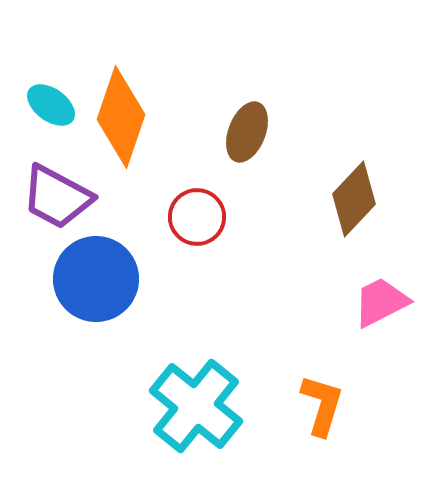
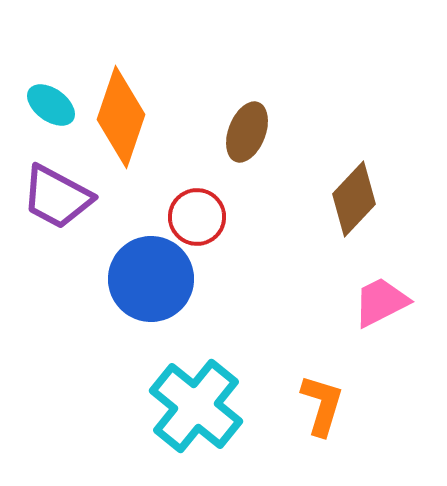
blue circle: moved 55 px right
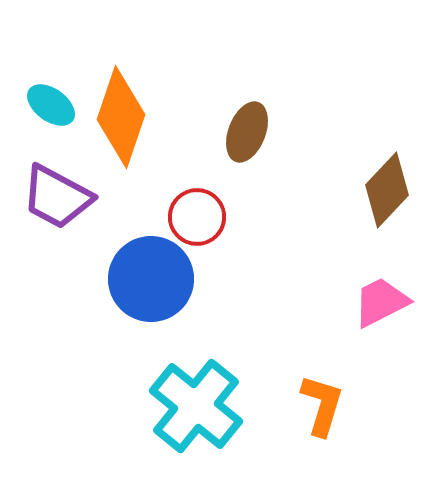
brown diamond: moved 33 px right, 9 px up
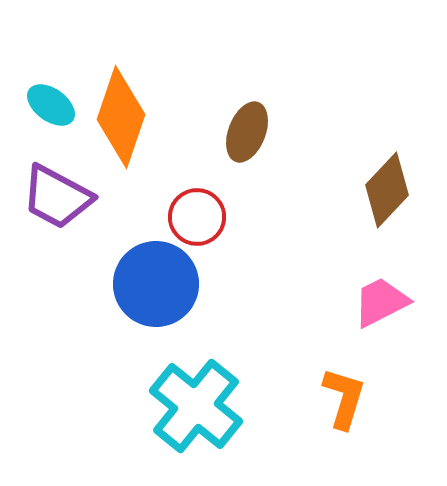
blue circle: moved 5 px right, 5 px down
orange L-shape: moved 22 px right, 7 px up
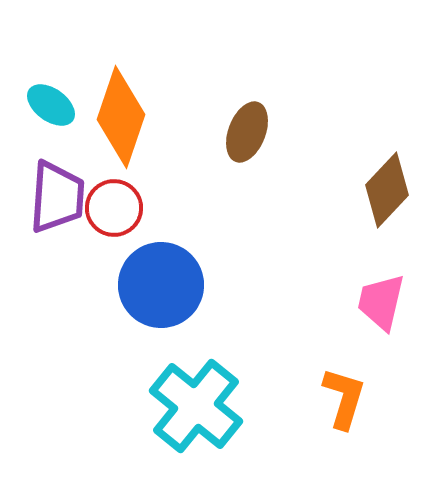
purple trapezoid: rotated 114 degrees counterclockwise
red circle: moved 83 px left, 9 px up
blue circle: moved 5 px right, 1 px down
pink trapezoid: rotated 50 degrees counterclockwise
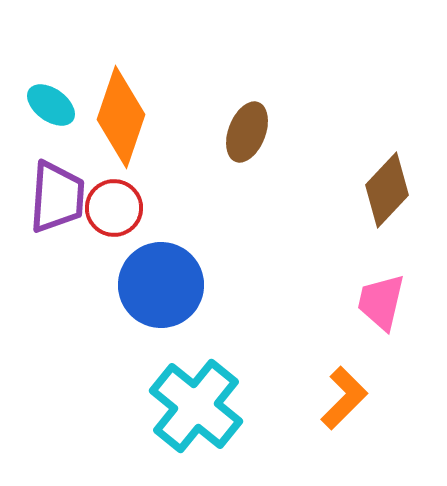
orange L-shape: rotated 28 degrees clockwise
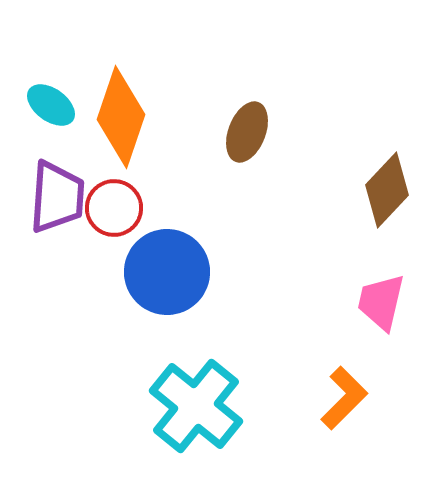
blue circle: moved 6 px right, 13 px up
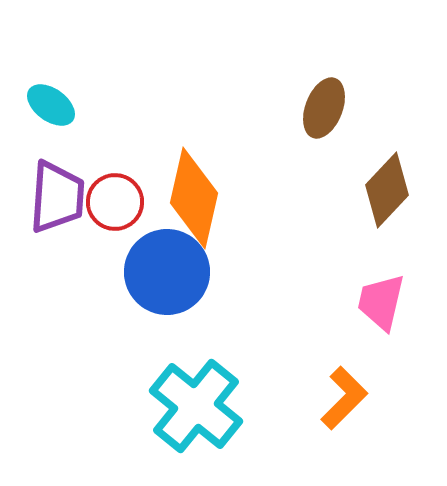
orange diamond: moved 73 px right, 81 px down; rotated 6 degrees counterclockwise
brown ellipse: moved 77 px right, 24 px up
red circle: moved 1 px right, 6 px up
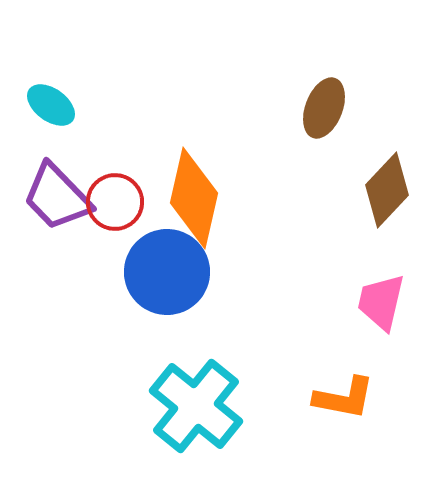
purple trapezoid: rotated 132 degrees clockwise
orange L-shape: rotated 56 degrees clockwise
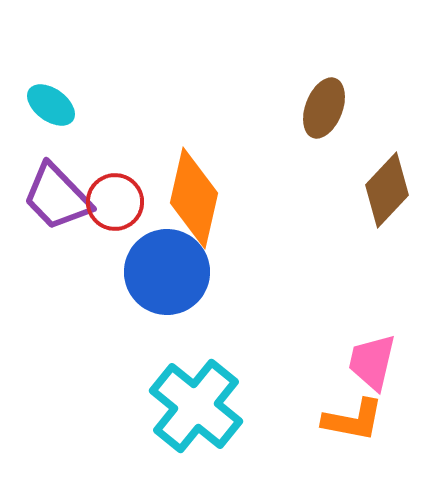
pink trapezoid: moved 9 px left, 60 px down
orange L-shape: moved 9 px right, 22 px down
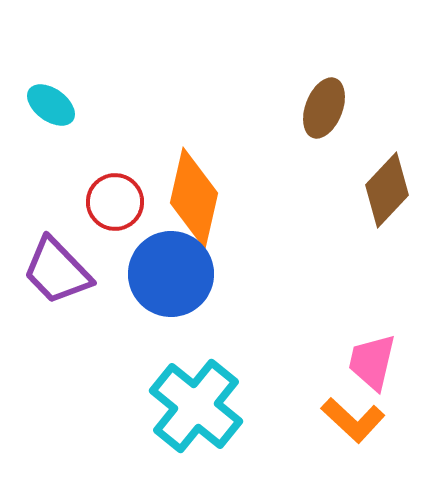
purple trapezoid: moved 74 px down
blue circle: moved 4 px right, 2 px down
orange L-shape: rotated 32 degrees clockwise
